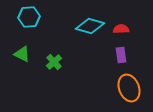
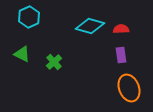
cyan hexagon: rotated 20 degrees counterclockwise
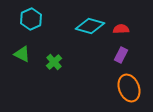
cyan hexagon: moved 2 px right, 2 px down
purple rectangle: rotated 35 degrees clockwise
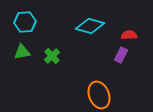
cyan hexagon: moved 6 px left, 3 px down; rotated 20 degrees clockwise
red semicircle: moved 8 px right, 6 px down
green triangle: moved 2 px up; rotated 36 degrees counterclockwise
green cross: moved 2 px left, 6 px up
orange ellipse: moved 30 px left, 7 px down
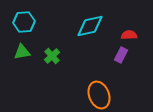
cyan hexagon: moved 1 px left
cyan diamond: rotated 28 degrees counterclockwise
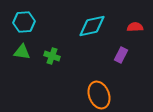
cyan diamond: moved 2 px right
red semicircle: moved 6 px right, 8 px up
green triangle: rotated 18 degrees clockwise
green cross: rotated 28 degrees counterclockwise
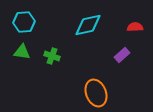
cyan diamond: moved 4 px left, 1 px up
purple rectangle: moved 1 px right; rotated 21 degrees clockwise
orange ellipse: moved 3 px left, 2 px up
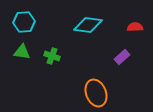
cyan diamond: rotated 20 degrees clockwise
purple rectangle: moved 2 px down
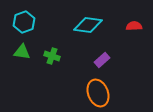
cyan hexagon: rotated 15 degrees counterclockwise
red semicircle: moved 1 px left, 1 px up
purple rectangle: moved 20 px left, 3 px down
orange ellipse: moved 2 px right
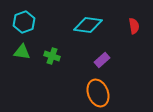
red semicircle: rotated 84 degrees clockwise
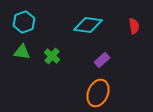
green cross: rotated 21 degrees clockwise
orange ellipse: rotated 44 degrees clockwise
